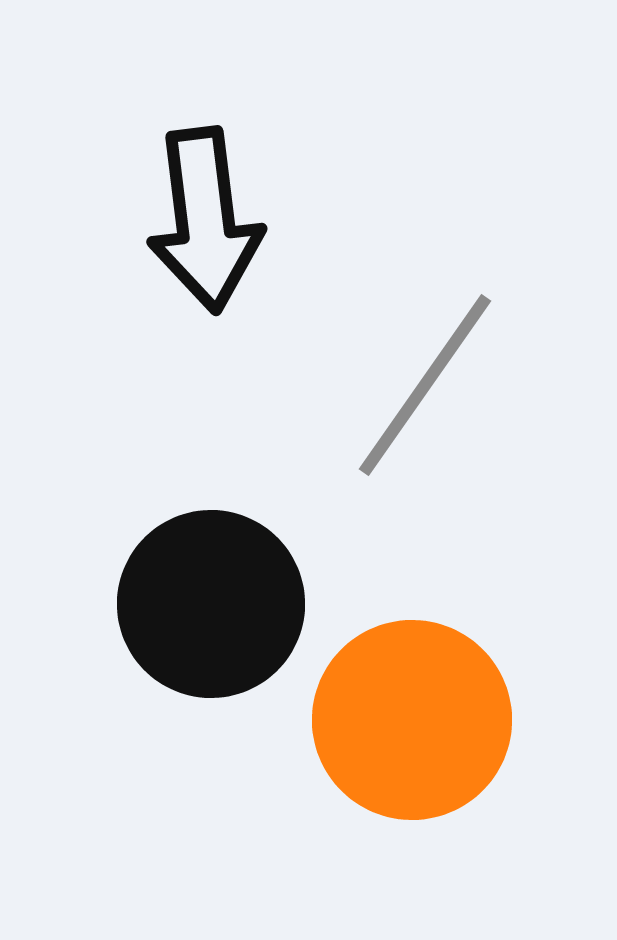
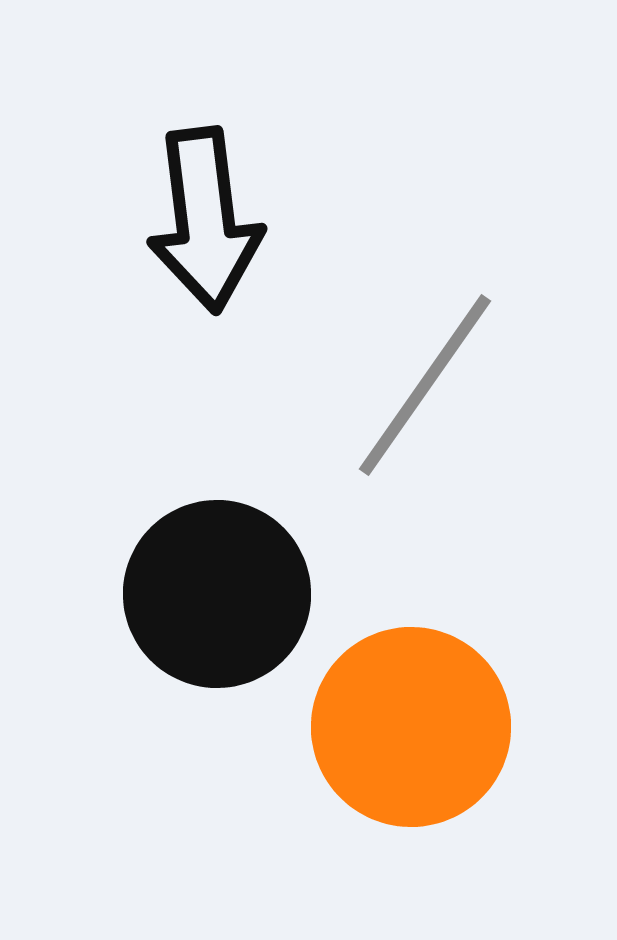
black circle: moved 6 px right, 10 px up
orange circle: moved 1 px left, 7 px down
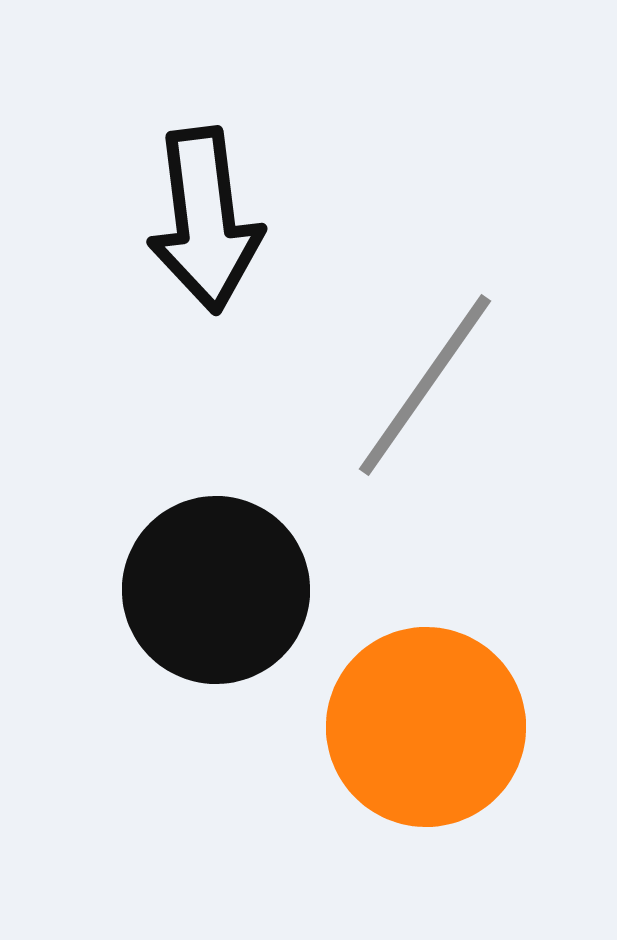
black circle: moved 1 px left, 4 px up
orange circle: moved 15 px right
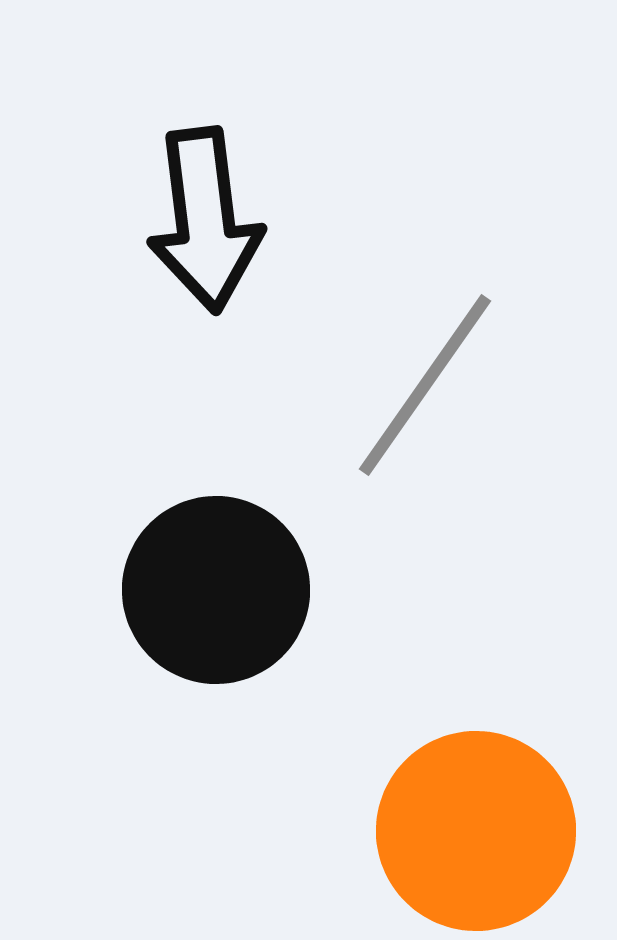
orange circle: moved 50 px right, 104 px down
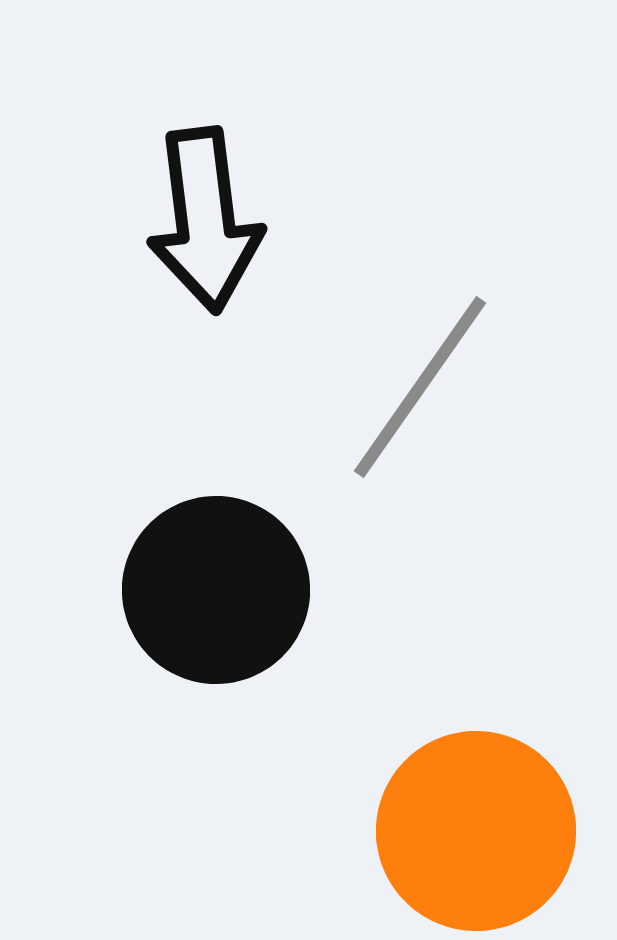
gray line: moved 5 px left, 2 px down
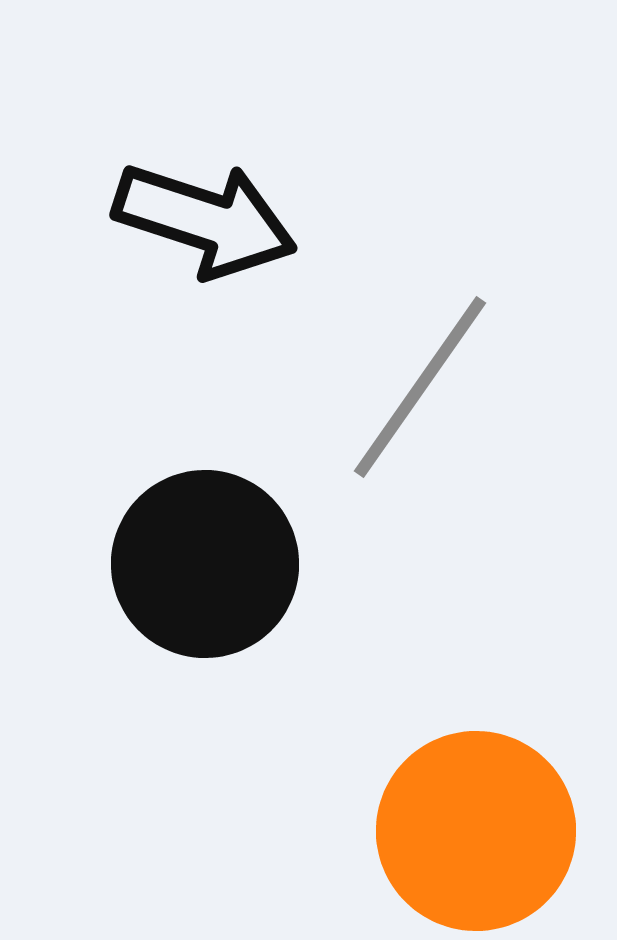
black arrow: rotated 65 degrees counterclockwise
black circle: moved 11 px left, 26 px up
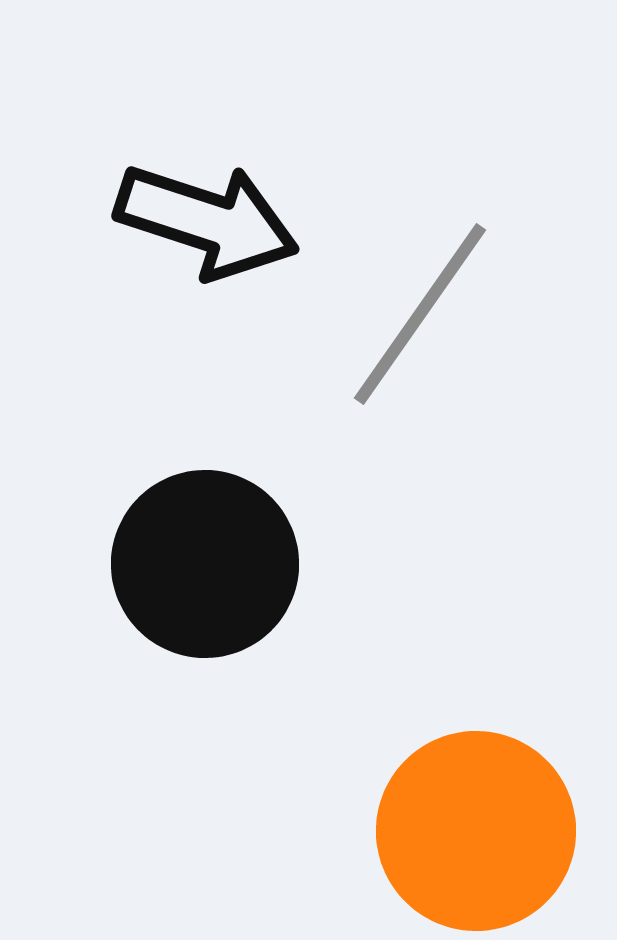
black arrow: moved 2 px right, 1 px down
gray line: moved 73 px up
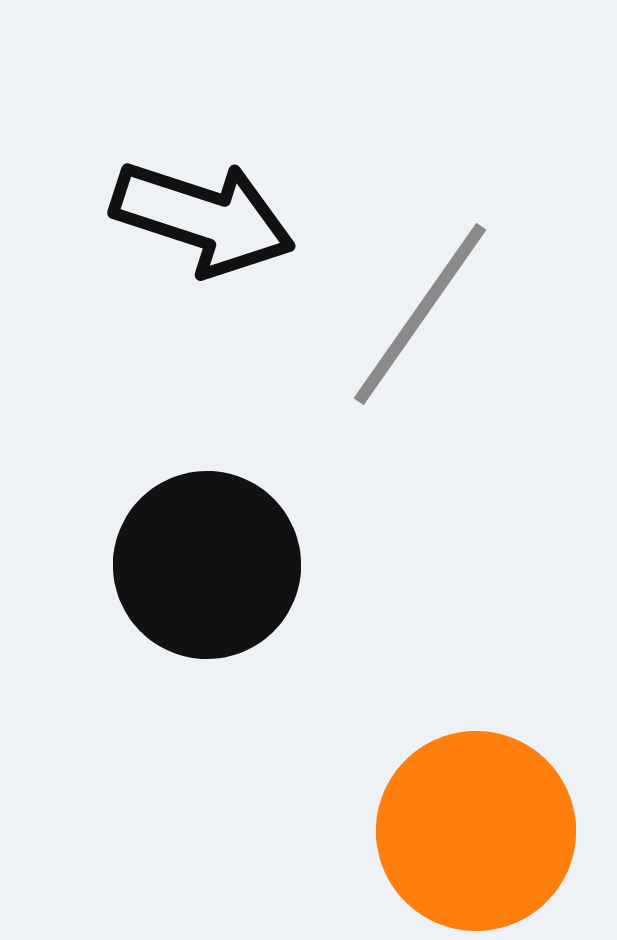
black arrow: moved 4 px left, 3 px up
black circle: moved 2 px right, 1 px down
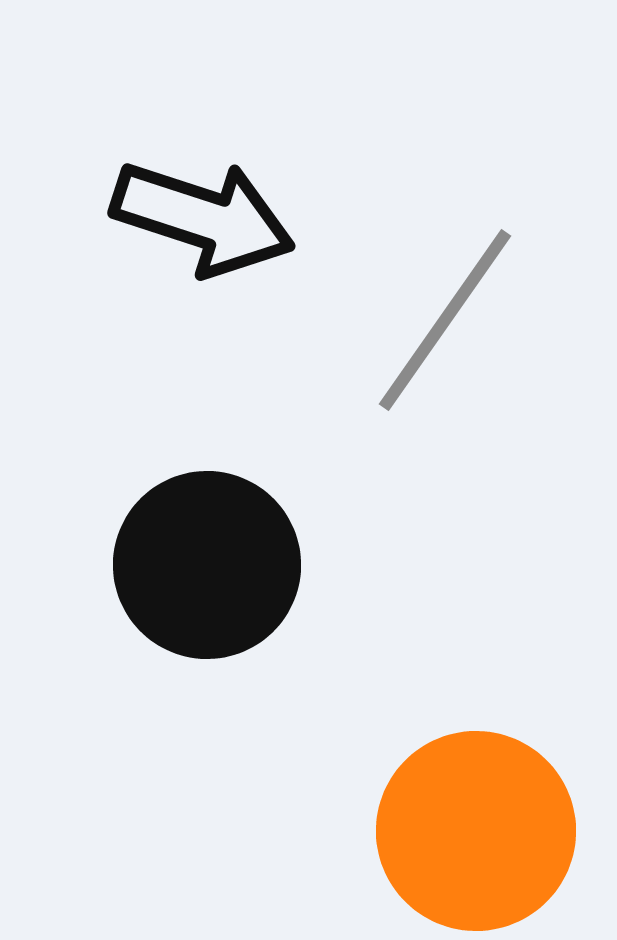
gray line: moved 25 px right, 6 px down
